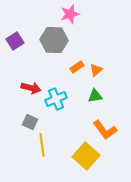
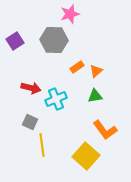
orange triangle: moved 1 px down
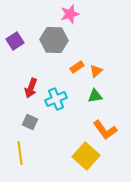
red arrow: rotated 96 degrees clockwise
yellow line: moved 22 px left, 8 px down
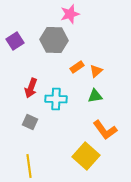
cyan cross: rotated 25 degrees clockwise
yellow line: moved 9 px right, 13 px down
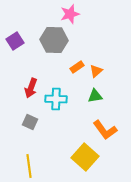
yellow square: moved 1 px left, 1 px down
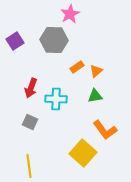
pink star: rotated 12 degrees counterclockwise
yellow square: moved 2 px left, 4 px up
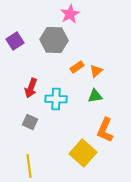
orange L-shape: rotated 60 degrees clockwise
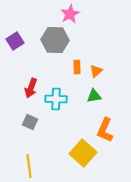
gray hexagon: moved 1 px right
orange rectangle: rotated 56 degrees counterclockwise
green triangle: moved 1 px left
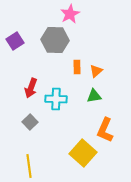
gray square: rotated 21 degrees clockwise
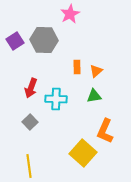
gray hexagon: moved 11 px left
orange L-shape: moved 1 px down
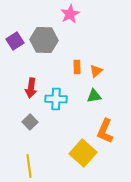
red arrow: rotated 12 degrees counterclockwise
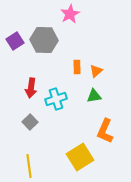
cyan cross: rotated 20 degrees counterclockwise
yellow square: moved 3 px left, 4 px down; rotated 16 degrees clockwise
